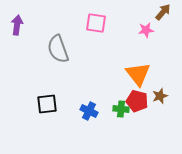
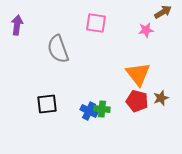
brown arrow: rotated 18 degrees clockwise
brown star: moved 1 px right, 2 px down
green cross: moved 19 px left
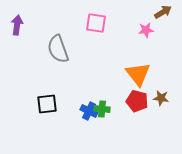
brown star: rotated 28 degrees clockwise
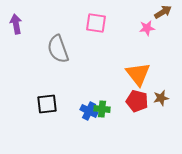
purple arrow: moved 1 px left, 1 px up; rotated 18 degrees counterclockwise
pink star: moved 1 px right, 2 px up
brown star: rotated 21 degrees counterclockwise
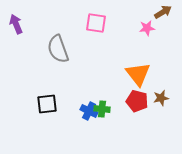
purple arrow: rotated 12 degrees counterclockwise
